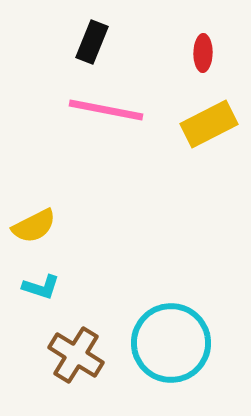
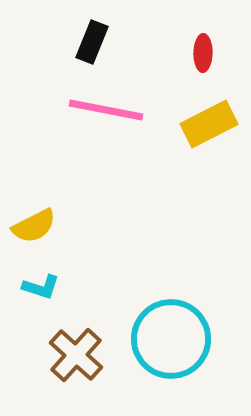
cyan circle: moved 4 px up
brown cross: rotated 10 degrees clockwise
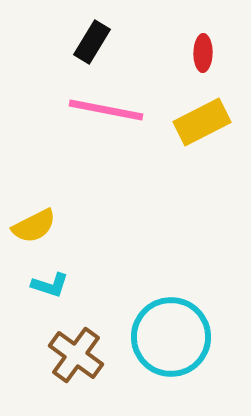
black rectangle: rotated 9 degrees clockwise
yellow rectangle: moved 7 px left, 2 px up
cyan L-shape: moved 9 px right, 2 px up
cyan circle: moved 2 px up
brown cross: rotated 6 degrees counterclockwise
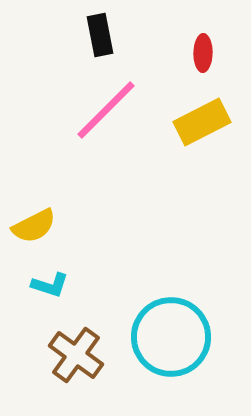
black rectangle: moved 8 px right, 7 px up; rotated 42 degrees counterclockwise
pink line: rotated 56 degrees counterclockwise
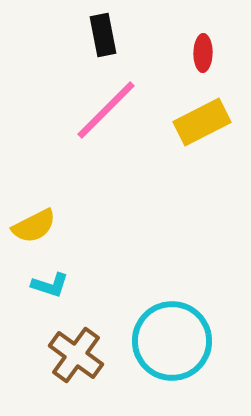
black rectangle: moved 3 px right
cyan circle: moved 1 px right, 4 px down
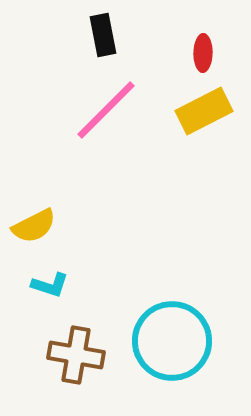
yellow rectangle: moved 2 px right, 11 px up
brown cross: rotated 26 degrees counterclockwise
